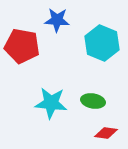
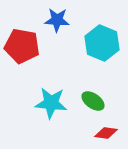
green ellipse: rotated 25 degrees clockwise
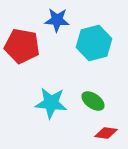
cyan hexagon: moved 8 px left; rotated 24 degrees clockwise
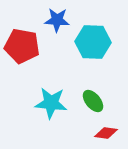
cyan hexagon: moved 1 px left, 1 px up; rotated 16 degrees clockwise
green ellipse: rotated 15 degrees clockwise
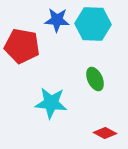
cyan hexagon: moved 18 px up
green ellipse: moved 2 px right, 22 px up; rotated 15 degrees clockwise
red diamond: moved 1 px left; rotated 20 degrees clockwise
